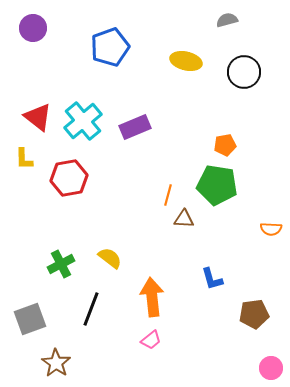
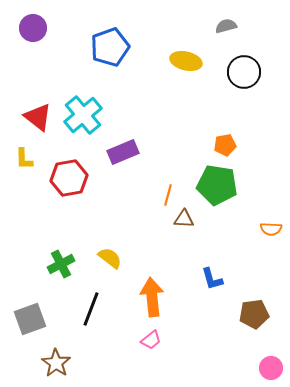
gray semicircle: moved 1 px left, 6 px down
cyan cross: moved 6 px up
purple rectangle: moved 12 px left, 25 px down
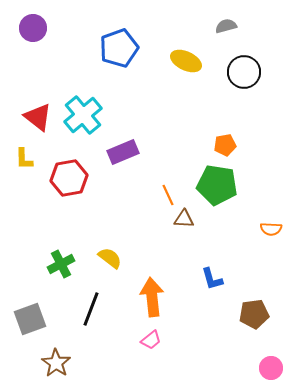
blue pentagon: moved 9 px right, 1 px down
yellow ellipse: rotated 12 degrees clockwise
orange line: rotated 40 degrees counterclockwise
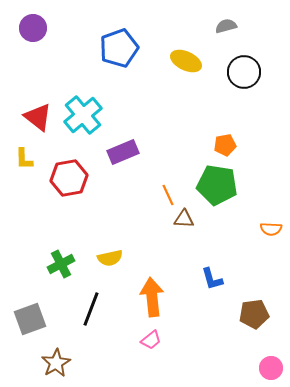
yellow semicircle: rotated 130 degrees clockwise
brown star: rotated 8 degrees clockwise
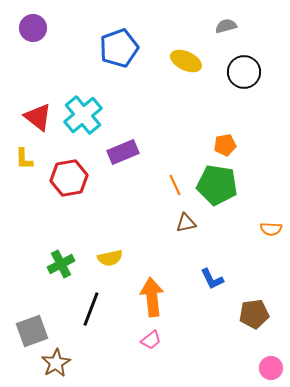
orange line: moved 7 px right, 10 px up
brown triangle: moved 2 px right, 4 px down; rotated 15 degrees counterclockwise
blue L-shape: rotated 10 degrees counterclockwise
gray square: moved 2 px right, 12 px down
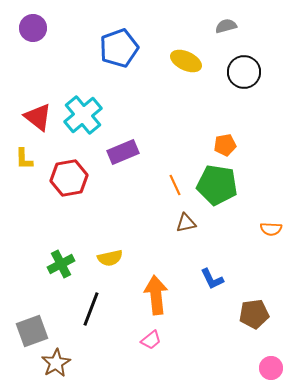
orange arrow: moved 4 px right, 2 px up
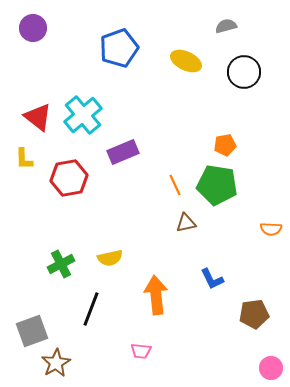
pink trapezoid: moved 10 px left, 11 px down; rotated 45 degrees clockwise
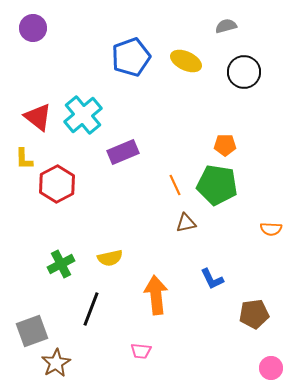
blue pentagon: moved 12 px right, 9 px down
orange pentagon: rotated 10 degrees clockwise
red hexagon: moved 12 px left, 6 px down; rotated 18 degrees counterclockwise
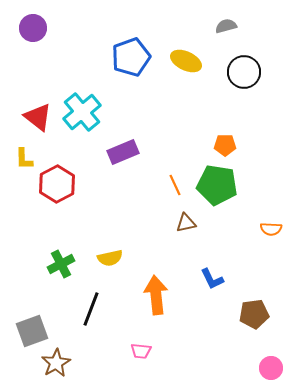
cyan cross: moved 1 px left, 3 px up
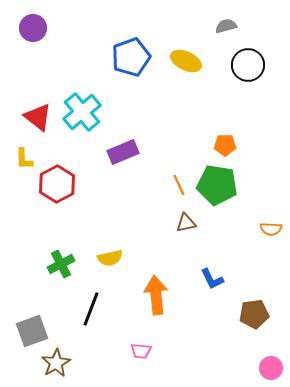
black circle: moved 4 px right, 7 px up
orange line: moved 4 px right
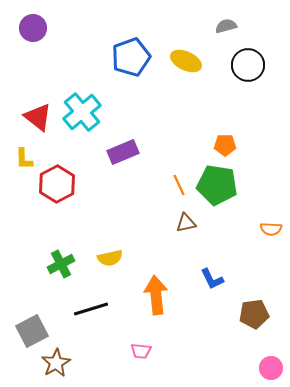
black line: rotated 52 degrees clockwise
gray square: rotated 8 degrees counterclockwise
